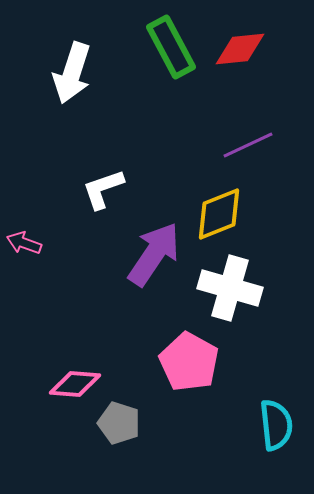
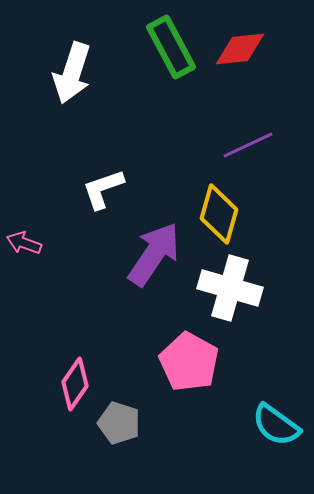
yellow diamond: rotated 52 degrees counterclockwise
pink diamond: rotated 60 degrees counterclockwise
cyan semicircle: rotated 132 degrees clockwise
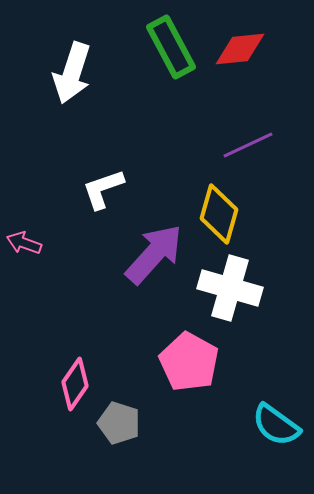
purple arrow: rotated 8 degrees clockwise
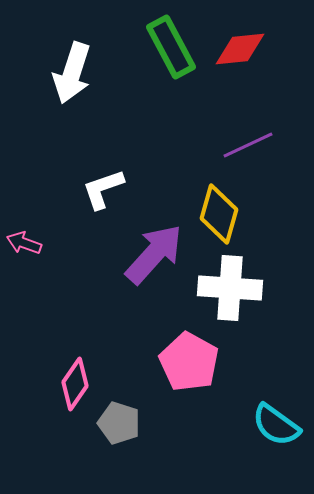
white cross: rotated 12 degrees counterclockwise
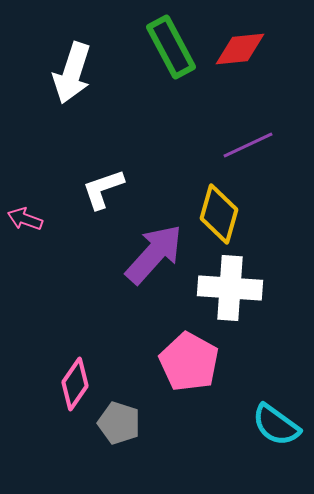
pink arrow: moved 1 px right, 24 px up
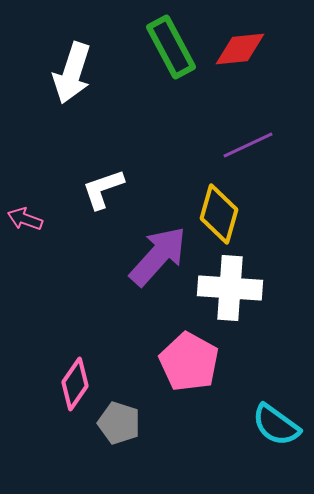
purple arrow: moved 4 px right, 2 px down
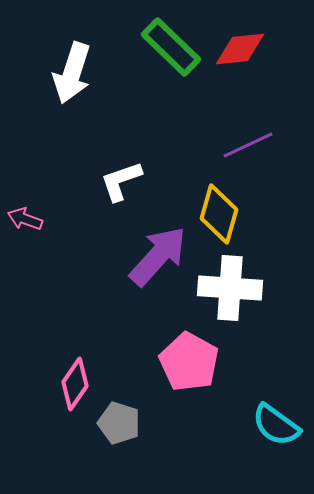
green rectangle: rotated 18 degrees counterclockwise
white L-shape: moved 18 px right, 8 px up
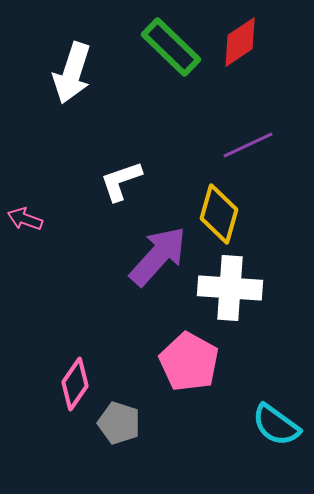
red diamond: moved 7 px up; rotated 28 degrees counterclockwise
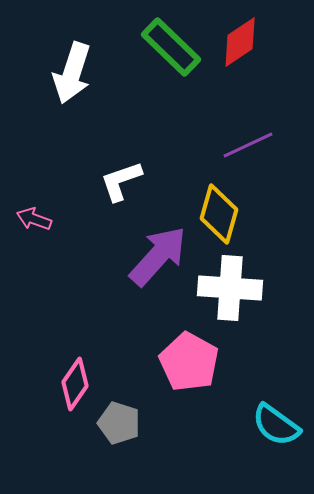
pink arrow: moved 9 px right
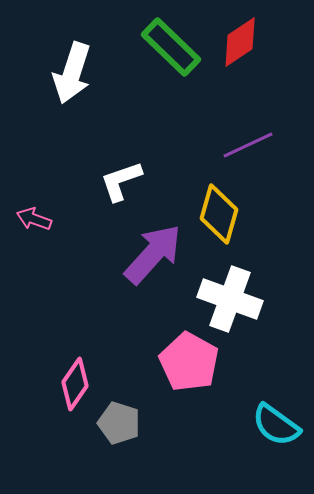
purple arrow: moved 5 px left, 2 px up
white cross: moved 11 px down; rotated 16 degrees clockwise
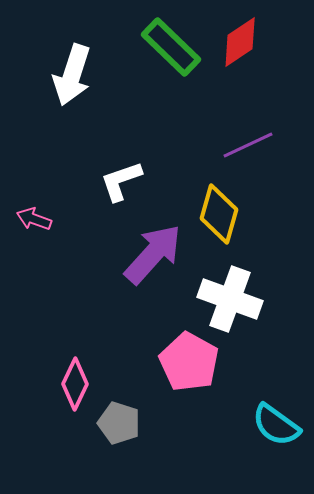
white arrow: moved 2 px down
pink diamond: rotated 9 degrees counterclockwise
